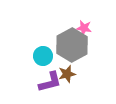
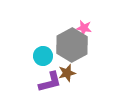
brown star: moved 1 px up
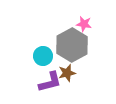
pink star: moved 4 px up
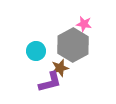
gray hexagon: moved 1 px right
cyan circle: moved 7 px left, 5 px up
brown star: moved 7 px left, 5 px up
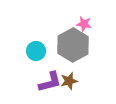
brown star: moved 9 px right, 13 px down
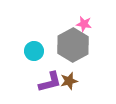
cyan circle: moved 2 px left
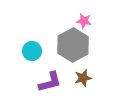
pink star: moved 3 px up
cyan circle: moved 2 px left
brown star: moved 14 px right, 3 px up
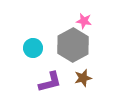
cyan circle: moved 1 px right, 3 px up
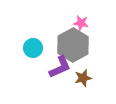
pink star: moved 3 px left, 2 px down
purple L-shape: moved 10 px right, 15 px up; rotated 10 degrees counterclockwise
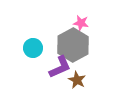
brown star: moved 6 px left, 2 px down; rotated 30 degrees counterclockwise
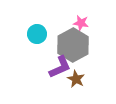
cyan circle: moved 4 px right, 14 px up
brown star: moved 1 px left, 1 px up
